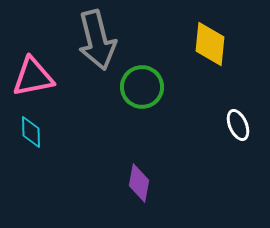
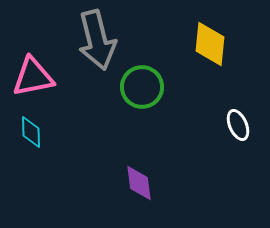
purple diamond: rotated 18 degrees counterclockwise
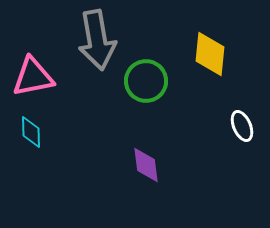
gray arrow: rotated 4 degrees clockwise
yellow diamond: moved 10 px down
green circle: moved 4 px right, 6 px up
white ellipse: moved 4 px right, 1 px down
purple diamond: moved 7 px right, 18 px up
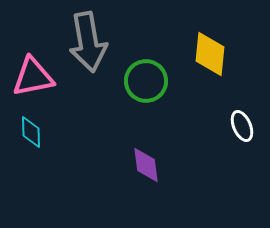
gray arrow: moved 9 px left, 2 px down
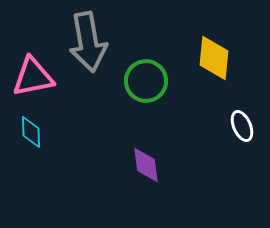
yellow diamond: moved 4 px right, 4 px down
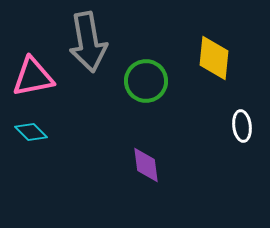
white ellipse: rotated 16 degrees clockwise
cyan diamond: rotated 44 degrees counterclockwise
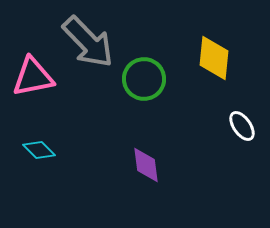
gray arrow: rotated 34 degrees counterclockwise
green circle: moved 2 px left, 2 px up
white ellipse: rotated 28 degrees counterclockwise
cyan diamond: moved 8 px right, 18 px down
